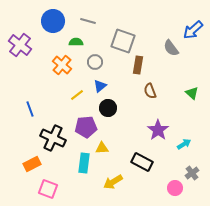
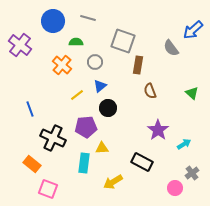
gray line: moved 3 px up
orange rectangle: rotated 66 degrees clockwise
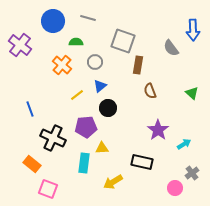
blue arrow: rotated 50 degrees counterclockwise
black rectangle: rotated 15 degrees counterclockwise
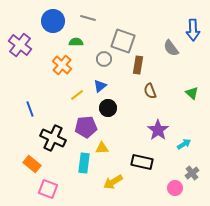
gray circle: moved 9 px right, 3 px up
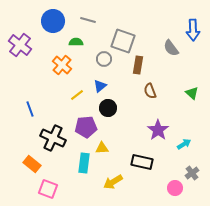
gray line: moved 2 px down
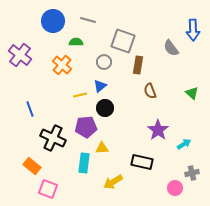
purple cross: moved 10 px down
gray circle: moved 3 px down
yellow line: moved 3 px right; rotated 24 degrees clockwise
black circle: moved 3 px left
orange rectangle: moved 2 px down
gray cross: rotated 24 degrees clockwise
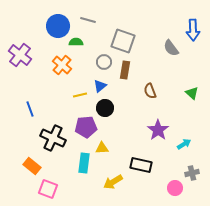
blue circle: moved 5 px right, 5 px down
brown rectangle: moved 13 px left, 5 px down
black rectangle: moved 1 px left, 3 px down
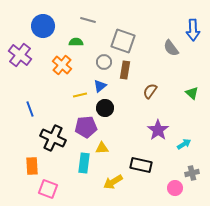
blue circle: moved 15 px left
brown semicircle: rotated 56 degrees clockwise
orange rectangle: rotated 48 degrees clockwise
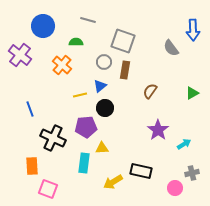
green triangle: rotated 48 degrees clockwise
black rectangle: moved 6 px down
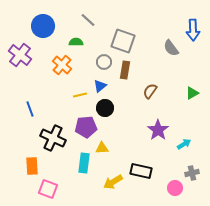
gray line: rotated 28 degrees clockwise
